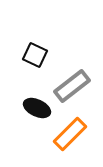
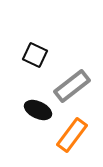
black ellipse: moved 1 px right, 2 px down
orange rectangle: moved 2 px right, 1 px down; rotated 8 degrees counterclockwise
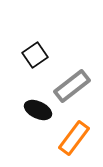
black square: rotated 30 degrees clockwise
orange rectangle: moved 2 px right, 3 px down
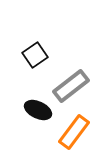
gray rectangle: moved 1 px left
orange rectangle: moved 6 px up
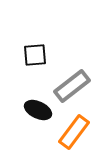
black square: rotated 30 degrees clockwise
gray rectangle: moved 1 px right
